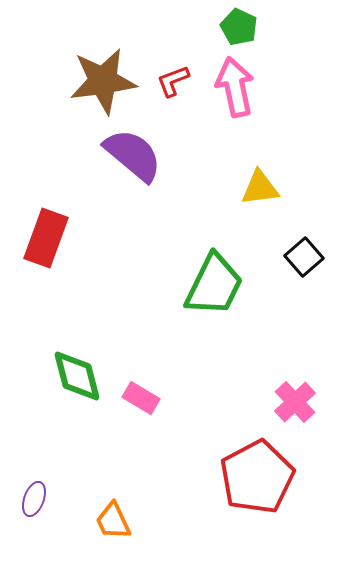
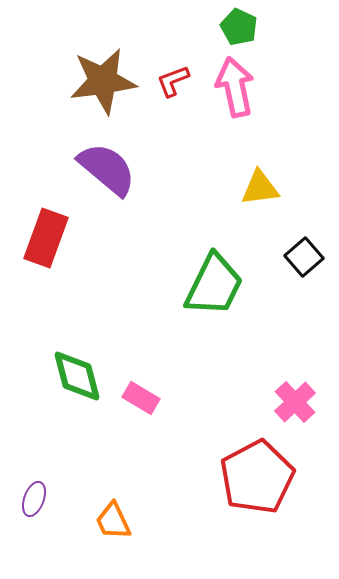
purple semicircle: moved 26 px left, 14 px down
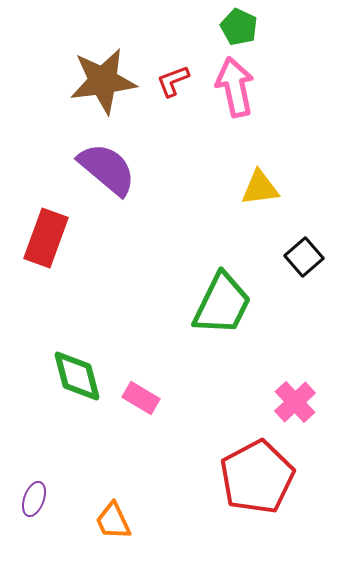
green trapezoid: moved 8 px right, 19 px down
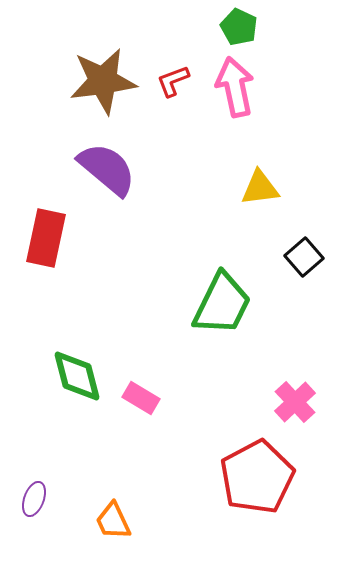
red rectangle: rotated 8 degrees counterclockwise
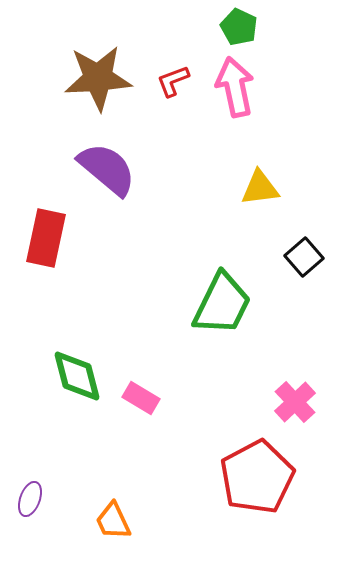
brown star: moved 5 px left, 3 px up; rotated 4 degrees clockwise
purple ellipse: moved 4 px left
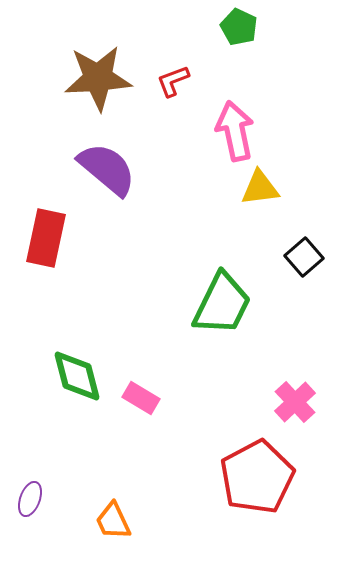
pink arrow: moved 44 px down
